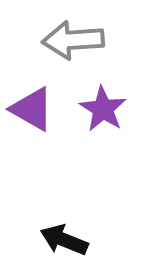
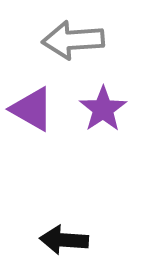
purple star: rotated 6 degrees clockwise
black arrow: rotated 18 degrees counterclockwise
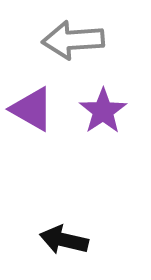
purple star: moved 2 px down
black arrow: rotated 9 degrees clockwise
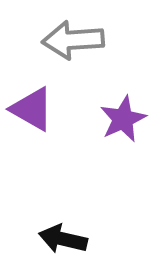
purple star: moved 20 px right, 8 px down; rotated 9 degrees clockwise
black arrow: moved 1 px left, 1 px up
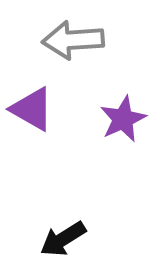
black arrow: rotated 45 degrees counterclockwise
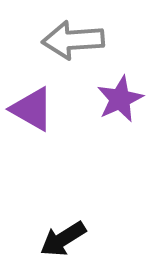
purple star: moved 3 px left, 20 px up
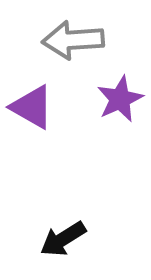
purple triangle: moved 2 px up
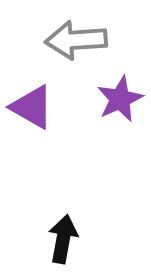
gray arrow: moved 3 px right
black arrow: rotated 132 degrees clockwise
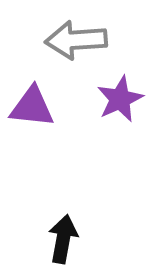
purple triangle: rotated 24 degrees counterclockwise
